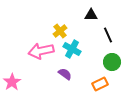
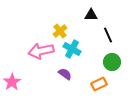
orange rectangle: moved 1 px left
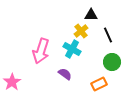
yellow cross: moved 21 px right
pink arrow: rotated 60 degrees counterclockwise
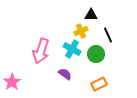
yellow cross: rotated 16 degrees clockwise
green circle: moved 16 px left, 8 px up
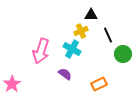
green circle: moved 27 px right
pink star: moved 2 px down
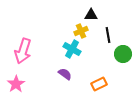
black line: rotated 14 degrees clockwise
pink arrow: moved 18 px left
pink star: moved 4 px right
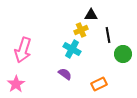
yellow cross: moved 1 px up
pink arrow: moved 1 px up
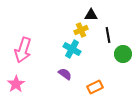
orange rectangle: moved 4 px left, 3 px down
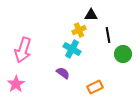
yellow cross: moved 2 px left
purple semicircle: moved 2 px left, 1 px up
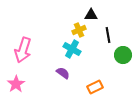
green circle: moved 1 px down
